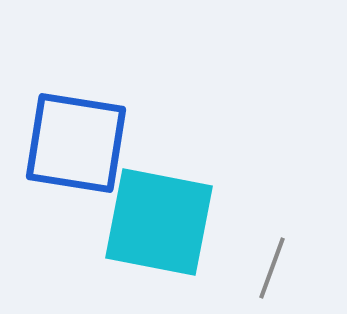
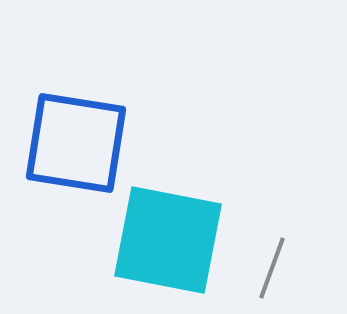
cyan square: moved 9 px right, 18 px down
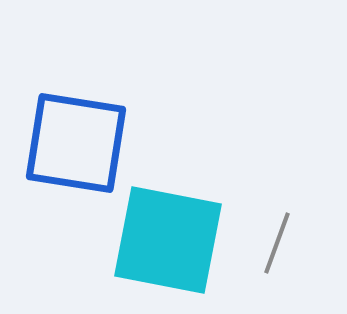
gray line: moved 5 px right, 25 px up
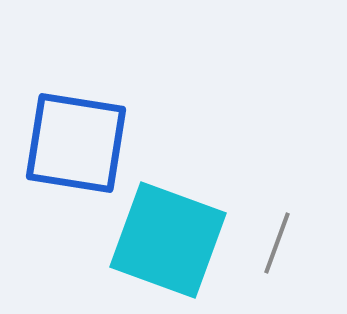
cyan square: rotated 9 degrees clockwise
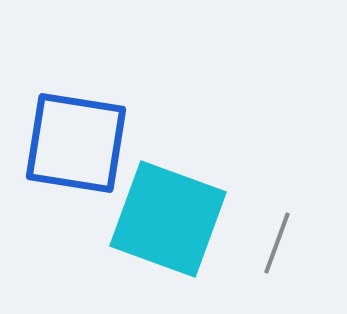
cyan square: moved 21 px up
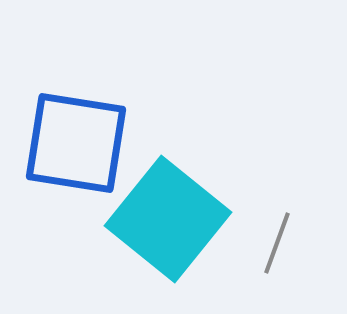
cyan square: rotated 19 degrees clockwise
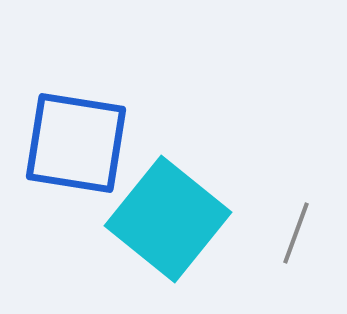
gray line: moved 19 px right, 10 px up
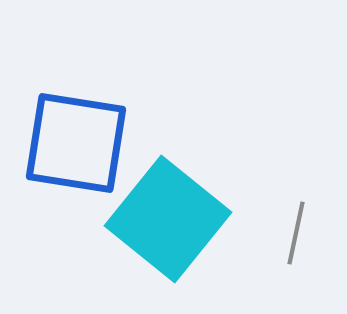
gray line: rotated 8 degrees counterclockwise
